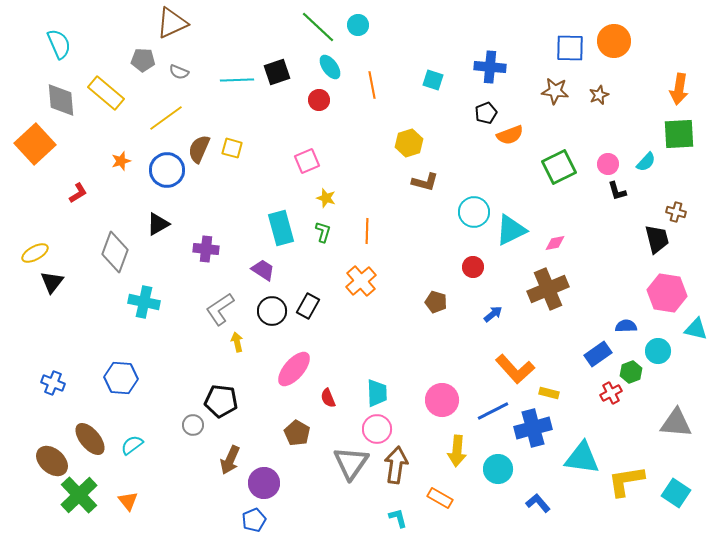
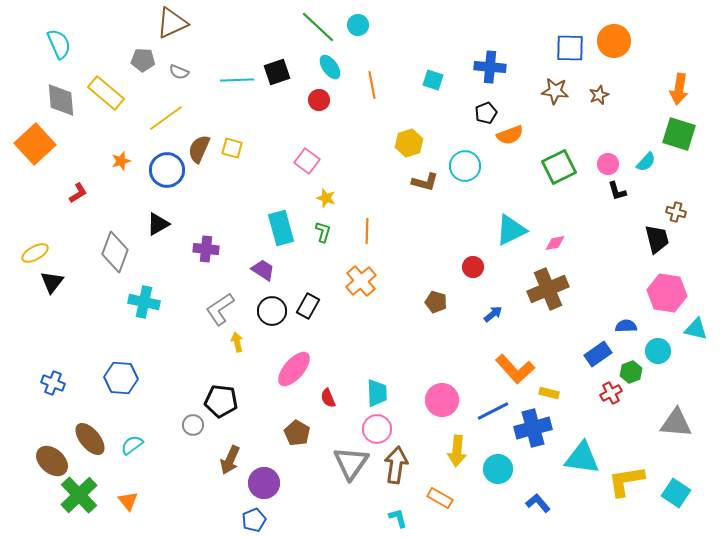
green square at (679, 134): rotated 20 degrees clockwise
pink square at (307, 161): rotated 30 degrees counterclockwise
cyan circle at (474, 212): moved 9 px left, 46 px up
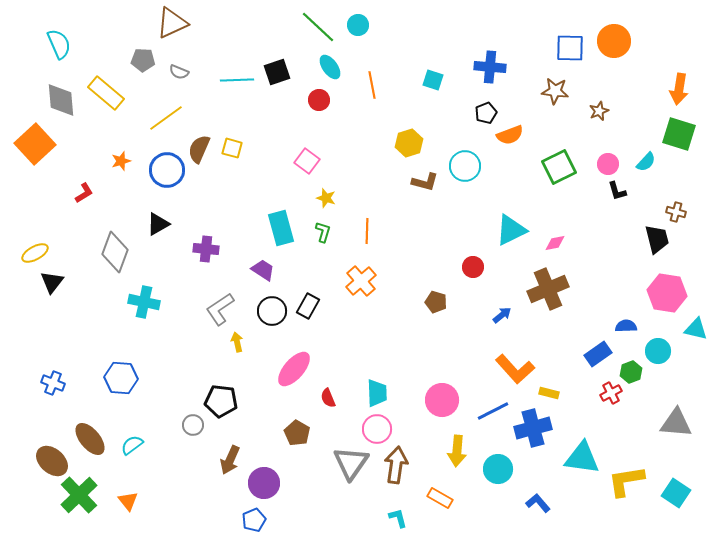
brown star at (599, 95): moved 16 px down
red L-shape at (78, 193): moved 6 px right
blue arrow at (493, 314): moved 9 px right, 1 px down
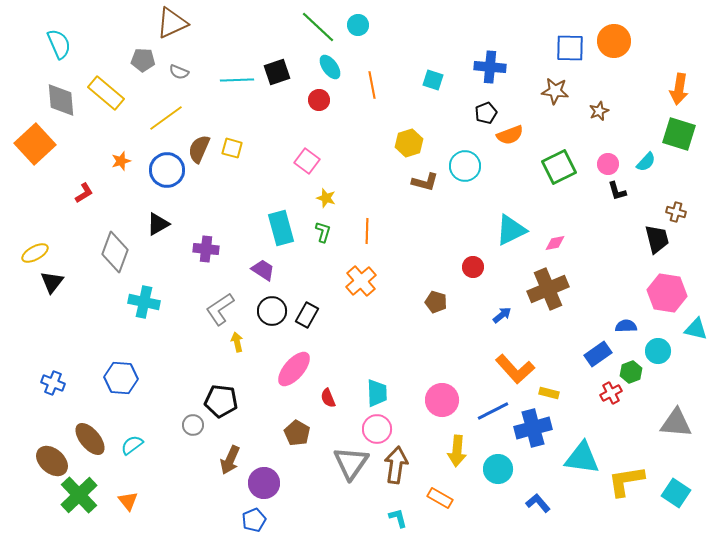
black rectangle at (308, 306): moved 1 px left, 9 px down
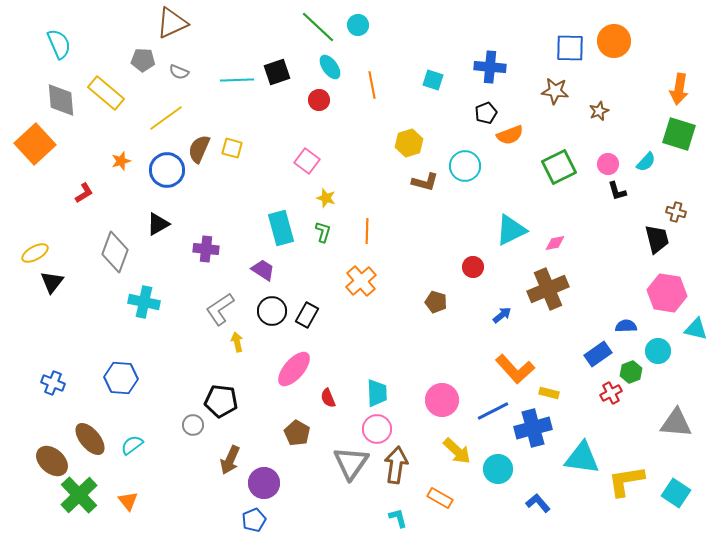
yellow arrow at (457, 451): rotated 52 degrees counterclockwise
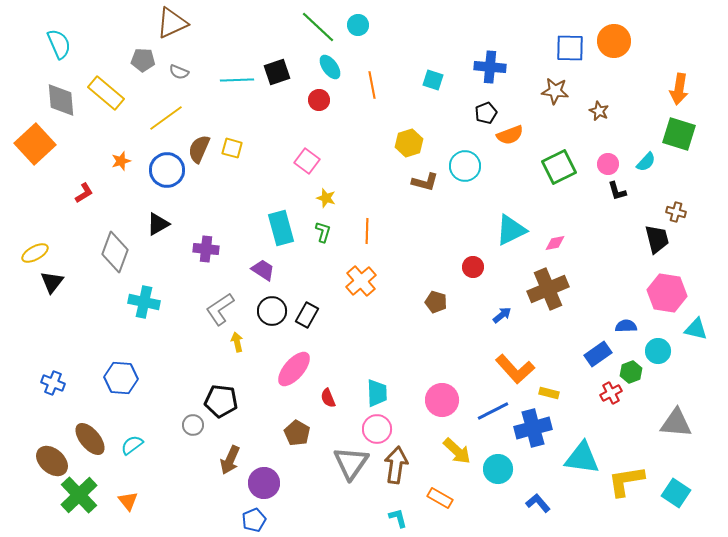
brown star at (599, 111): rotated 24 degrees counterclockwise
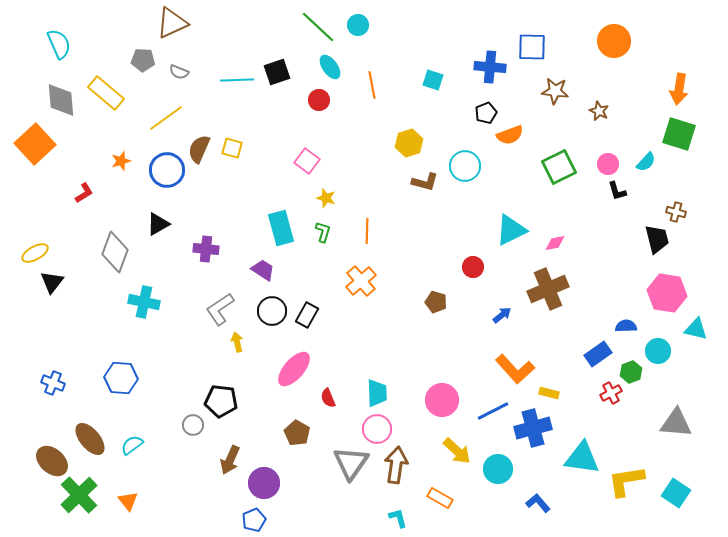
blue square at (570, 48): moved 38 px left, 1 px up
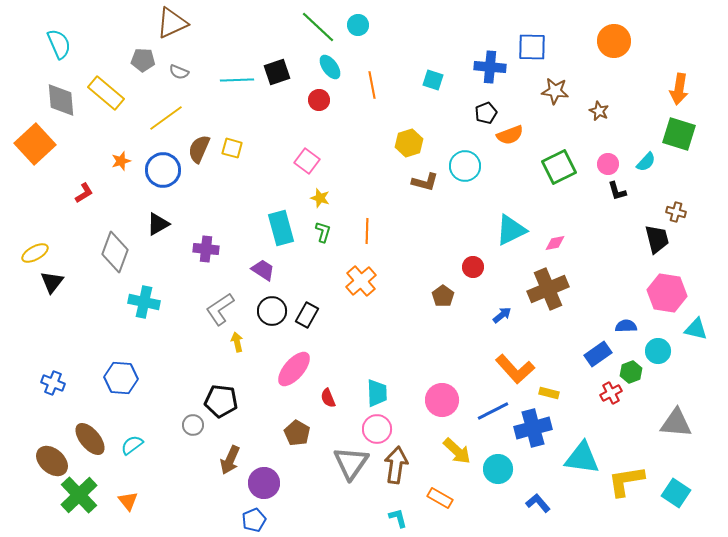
blue circle at (167, 170): moved 4 px left
yellow star at (326, 198): moved 6 px left
brown pentagon at (436, 302): moved 7 px right, 6 px up; rotated 20 degrees clockwise
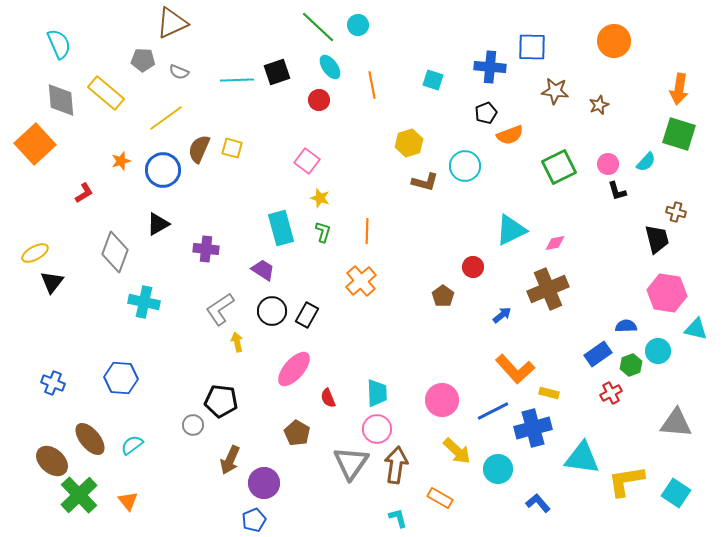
brown star at (599, 111): moved 6 px up; rotated 24 degrees clockwise
green hexagon at (631, 372): moved 7 px up
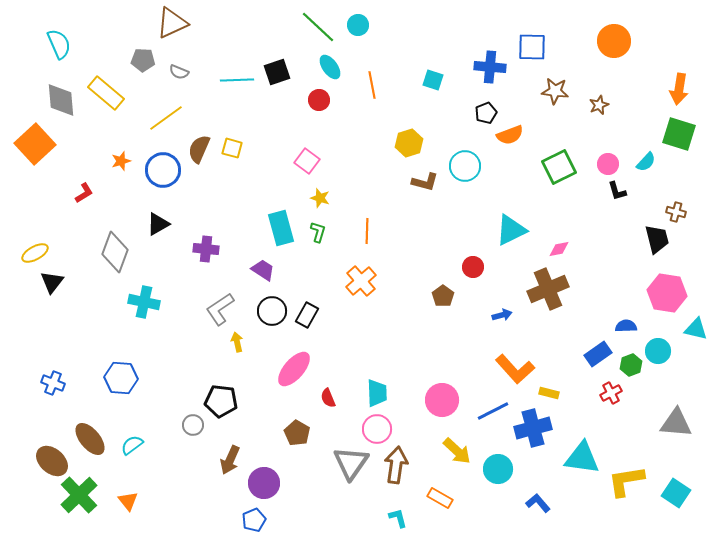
green L-shape at (323, 232): moved 5 px left
pink diamond at (555, 243): moved 4 px right, 6 px down
blue arrow at (502, 315): rotated 24 degrees clockwise
